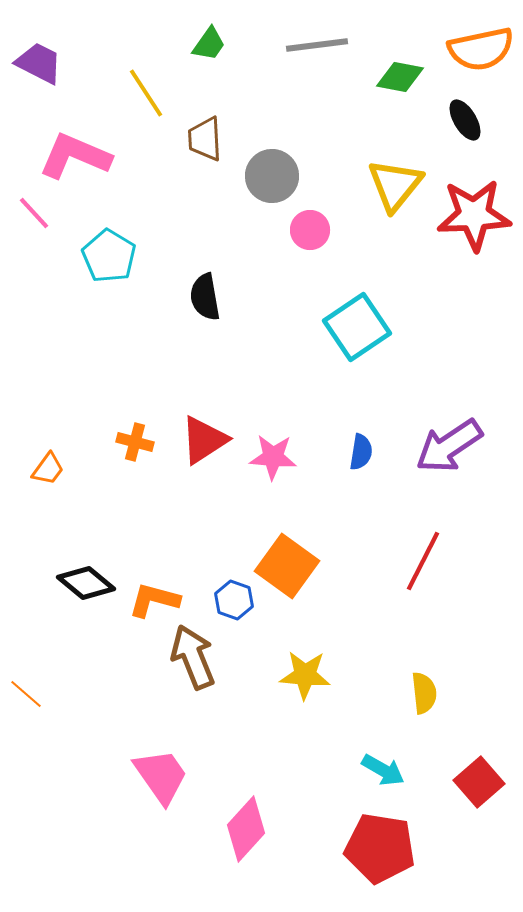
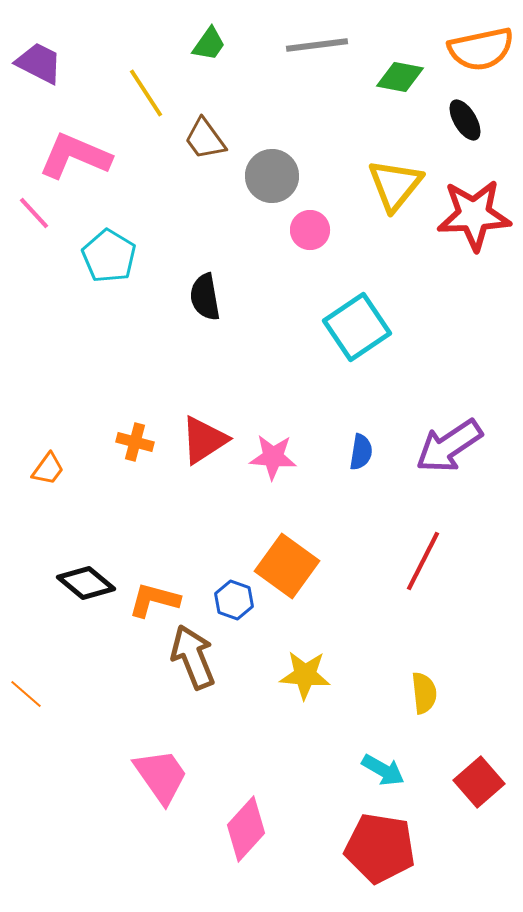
brown trapezoid: rotated 33 degrees counterclockwise
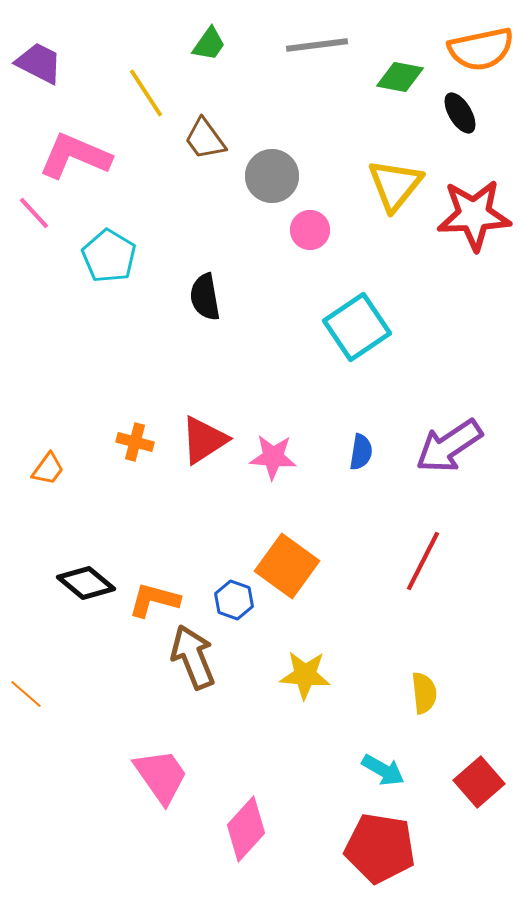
black ellipse: moved 5 px left, 7 px up
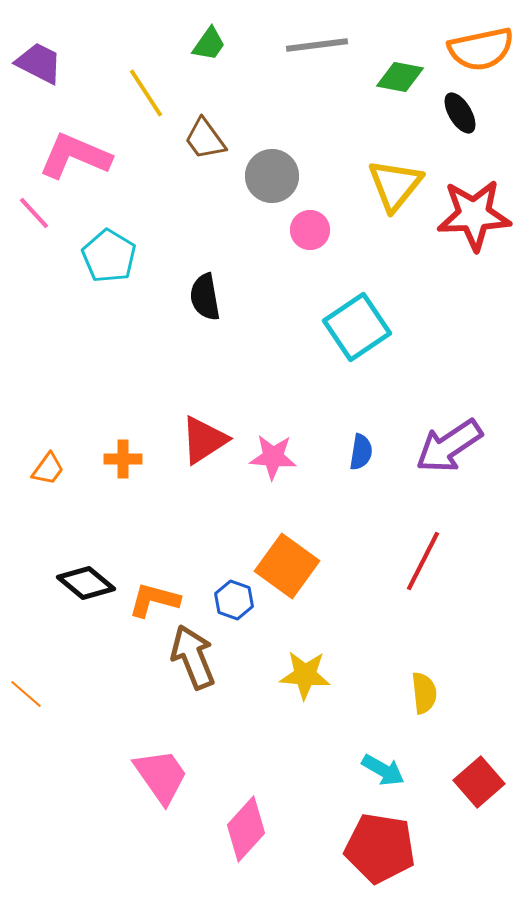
orange cross: moved 12 px left, 17 px down; rotated 15 degrees counterclockwise
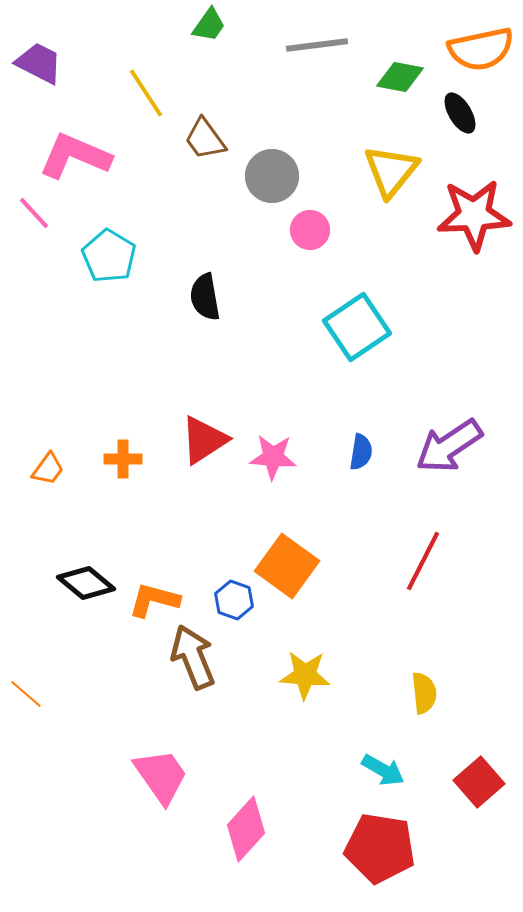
green trapezoid: moved 19 px up
yellow triangle: moved 4 px left, 14 px up
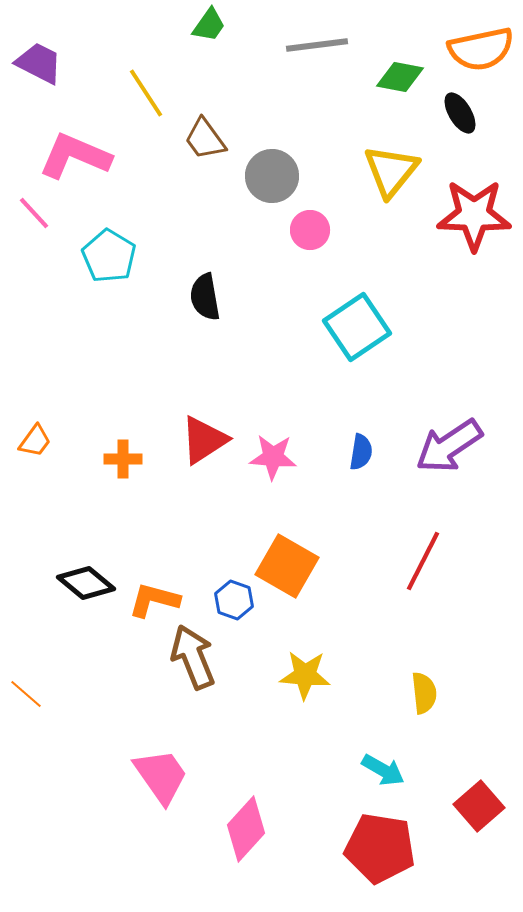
red star: rotated 4 degrees clockwise
orange trapezoid: moved 13 px left, 28 px up
orange square: rotated 6 degrees counterclockwise
red square: moved 24 px down
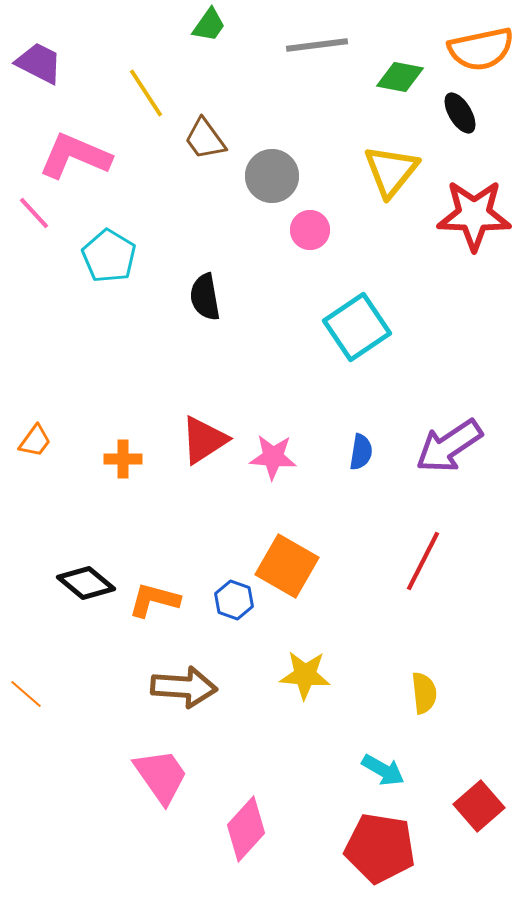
brown arrow: moved 9 px left, 30 px down; rotated 116 degrees clockwise
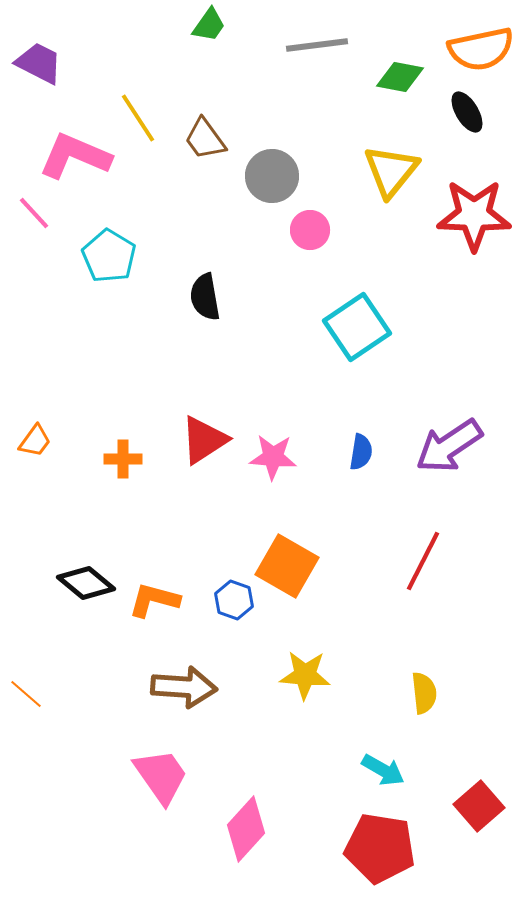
yellow line: moved 8 px left, 25 px down
black ellipse: moved 7 px right, 1 px up
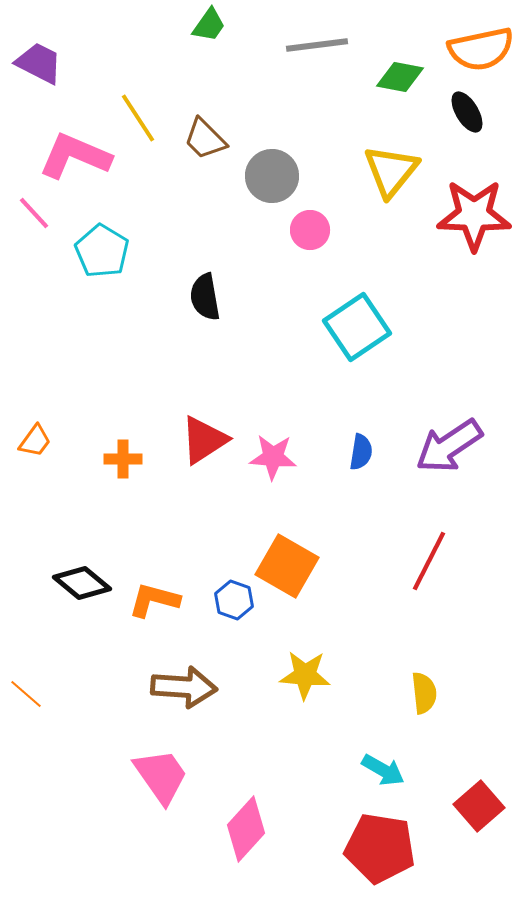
brown trapezoid: rotated 9 degrees counterclockwise
cyan pentagon: moved 7 px left, 5 px up
red line: moved 6 px right
black diamond: moved 4 px left
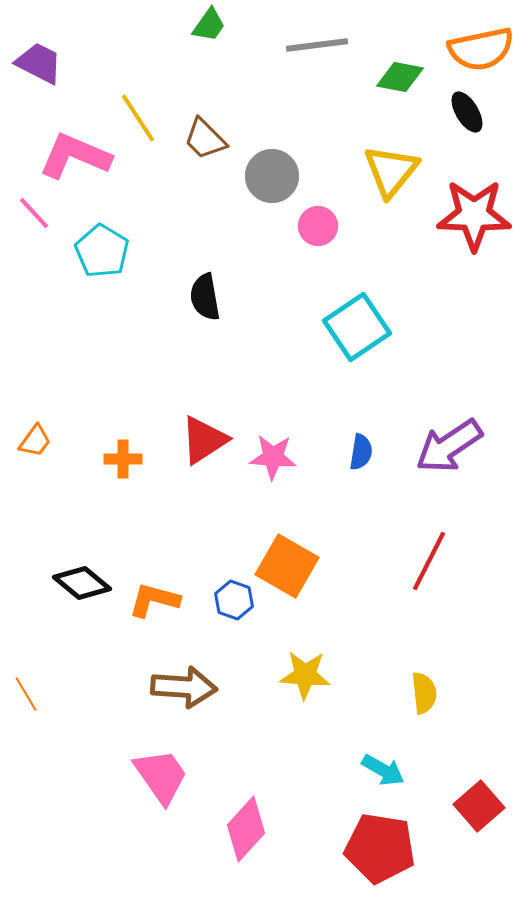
pink circle: moved 8 px right, 4 px up
orange line: rotated 18 degrees clockwise
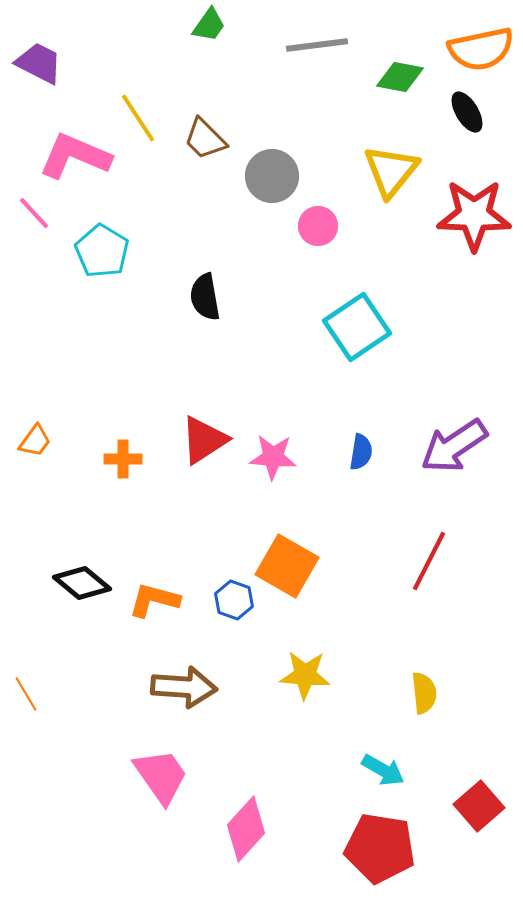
purple arrow: moved 5 px right
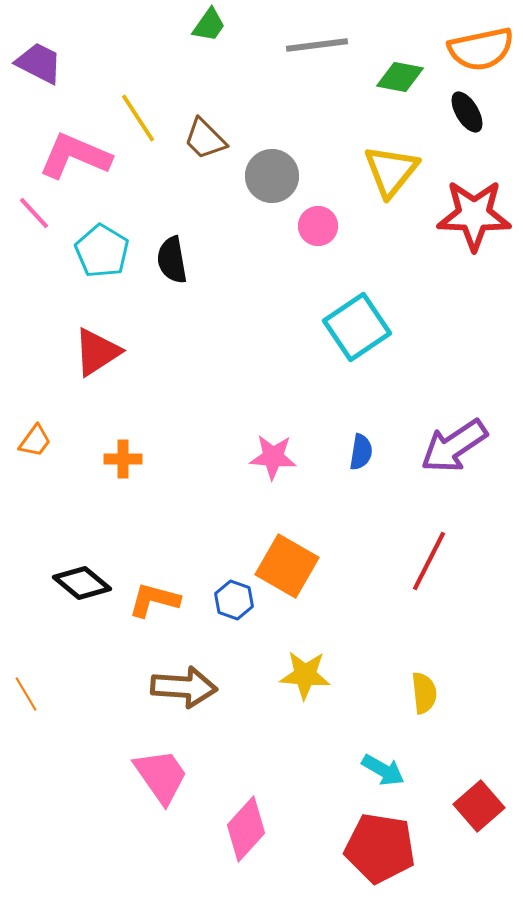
black semicircle: moved 33 px left, 37 px up
red triangle: moved 107 px left, 88 px up
